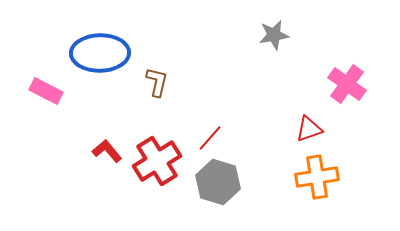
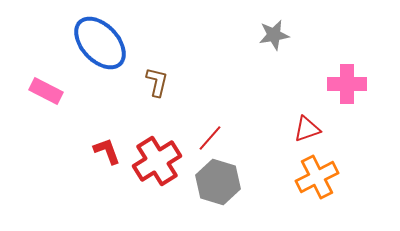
blue ellipse: moved 10 px up; rotated 48 degrees clockwise
pink cross: rotated 36 degrees counterclockwise
red triangle: moved 2 px left
red L-shape: rotated 20 degrees clockwise
orange cross: rotated 18 degrees counterclockwise
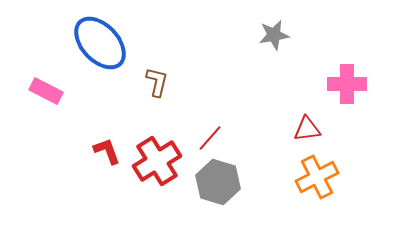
red triangle: rotated 12 degrees clockwise
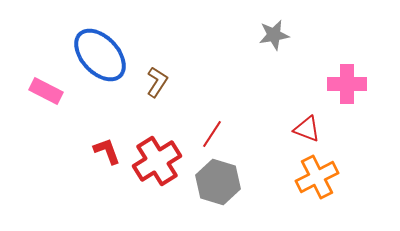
blue ellipse: moved 12 px down
brown L-shape: rotated 20 degrees clockwise
red triangle: rotated 28 degrees clockwise
red line: moved 2 px right, 4 px up; rotated 8 degrees counterclockwise
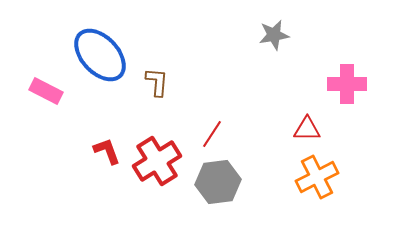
brown L-shape: rotated 28 degrees counterclockwise
red triangle: rotated 20 degrees counterclockwise
gray hexagon: rotated 24 degrees counterclockwise
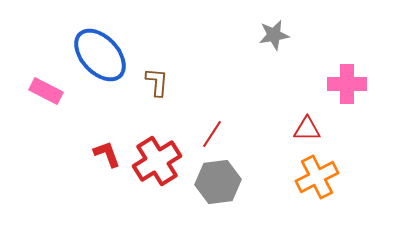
red L-shape: moved 3 px down
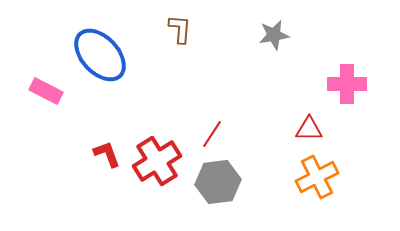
brown L-shape: moved 23 px right, 53 px up
red triangle: moved 2 px right
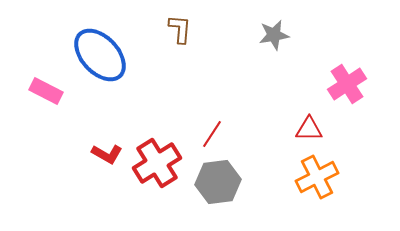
pink cross: rotated 33 degrees counterclockwise
red L-shape: rotated 140 degrees clockwise
red cross: moved 2 px down
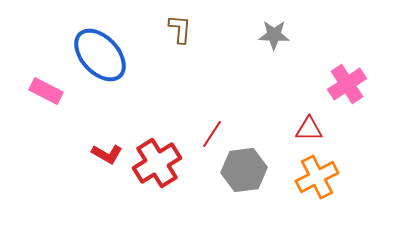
gray star: rotated 12 degrees clockwise
gray hexagon: moved 26 px right, 12 px up
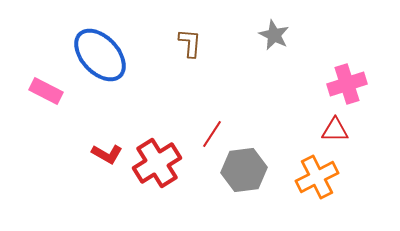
brown L-shape: moved 10 px right, 14 px down
gray star: rotated 24 degrees clockwise
pink cross: rotated 15 degrees clockwise
red triangle: moved 26 px right, 1 px down
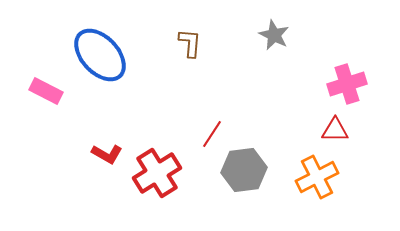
red cross: moved 10 px down
